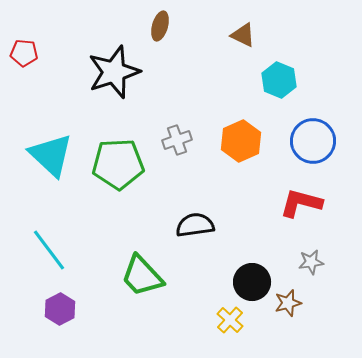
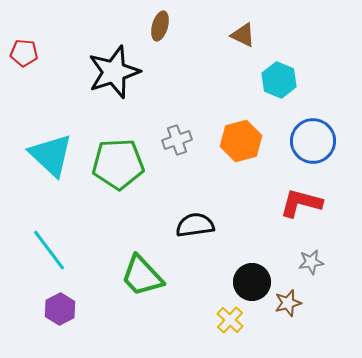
orange hexagon: rotated 9 degrees clockwise
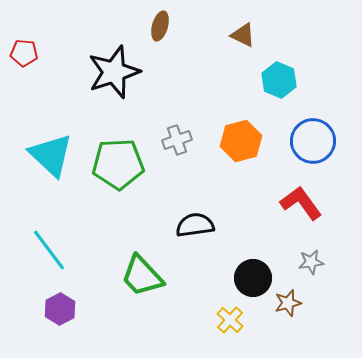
red L-shape: rotated 39 degrees clockwise
black circle: moved 1 px right, 4 px up
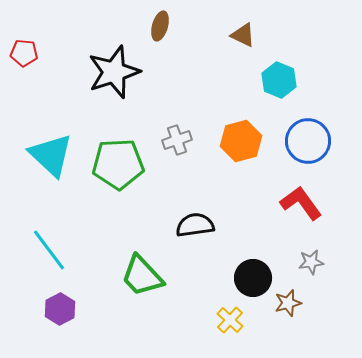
blue circle: moved 5 px left
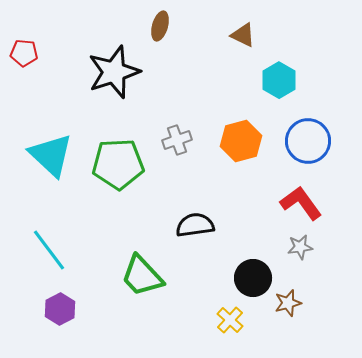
cyan hexagon: rotated 8 degrees clockwise
gray star: moved 11 px left, 15 px up
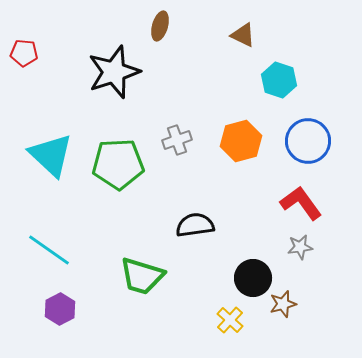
cyan hexagon: rotated 12 degrees counterclockwise
cyan line: rotated 18 degrees counterclockwise
green trapezoid: rotated 30 degrees counterclockwise
brown star: moved 5 px left, 1 px down
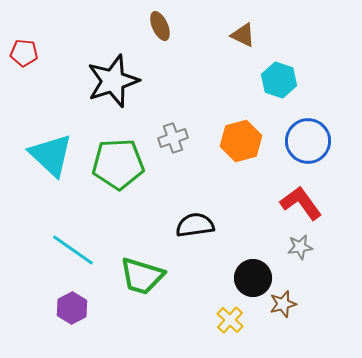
brown ellipse: rotated 40 degrees counterclockwise
black star: moved 1 px left, 9 px down
gray cross: moved 4 px left, 2 px up
cyan line: moved 24 px right
purple hexagon: moved 12 px right, 1 px up
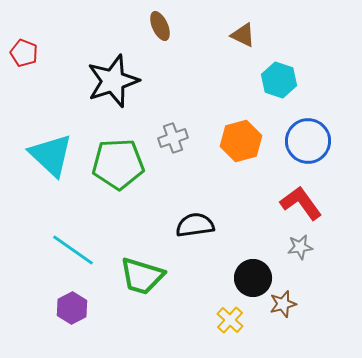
red pentagon: rotated 16 degrees clockwise
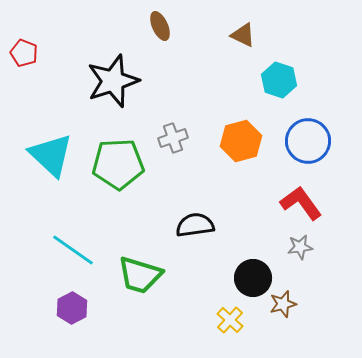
green trapezoid: moved 2 px left, 1 px up
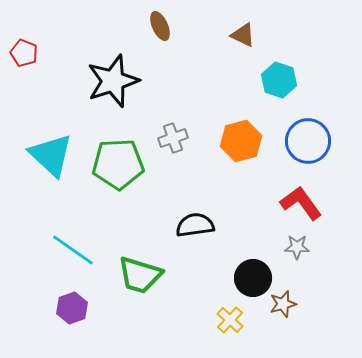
gray star: moved 3 px left; rotated 10 degrees clockwise
purple hexagon: rotated 8 degrees clockwise
